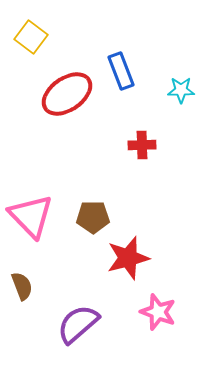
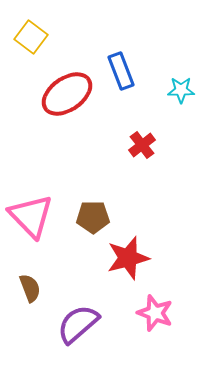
red cross: rotated 36 degrees counterclockwise
brown semicircle: moved 8 px right, 2 px down
pink star: moved 3 px left, 1 px down
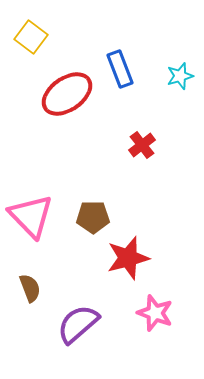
blue rectangle: moved 1 px left, 2 px up
cyan star: moved 1 px left, 14 px up; rotated 16 degrees counterclockwise
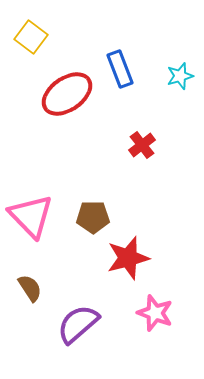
brown semicircle: rotated 12 degrees counterclockwise
